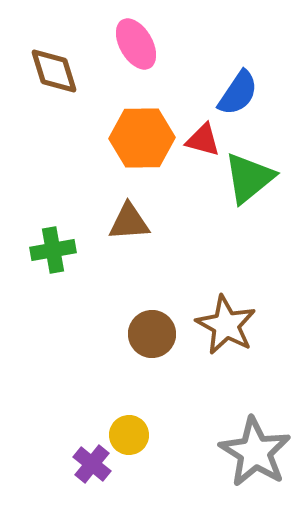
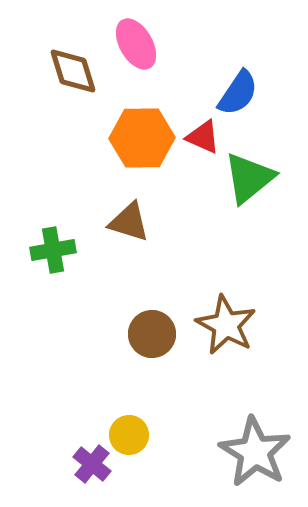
brown diamond: moved 19 px right
red triangle: moved 3 px up; rotated 9 degrees clockwise
brown triangle: rotated 21 degrees clockwise
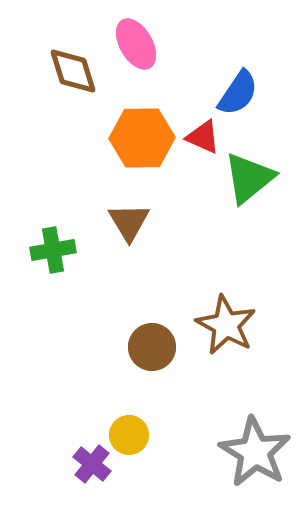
brown triangle: rotated 42 degrees clockwise
brown circle: moved 13 px down
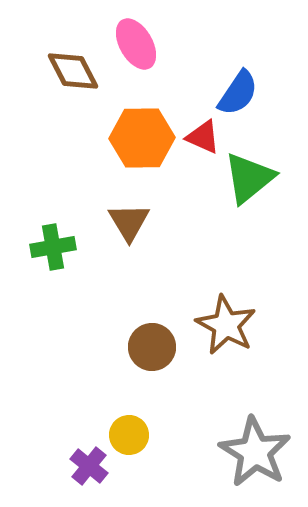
brown diamond: rotated 10 degrees counterclockwise
green cross: moved 3 px up
purple cross: moved 3 px left, 2 px down
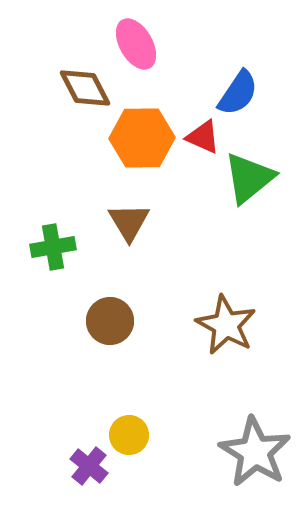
brown diamond: moved 12 px right, 17 px down
brown circle: moved 42 px left, 26 px up
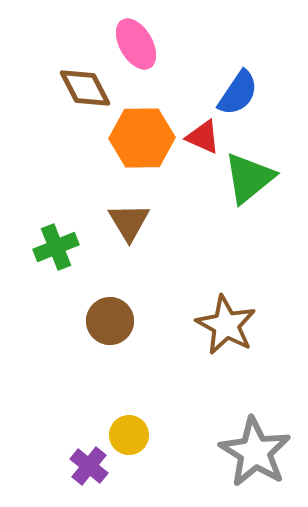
green cross: moved 3 px right; rotated 12 degrees counterclockwise
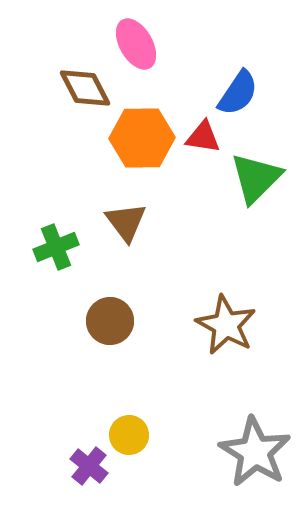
red triangle: rotated 15 degrees counterclockwise
green triangle: moved 7 px right; rotated 6 degrees counterclockwise
brown triangle: moved 3 px left; rotated 6 degrees counterclockwise
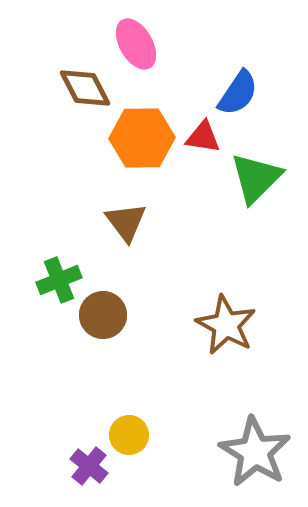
green cross: moved 3 px right, 33 px down
brown circle: moved 7 px left, 6 px up
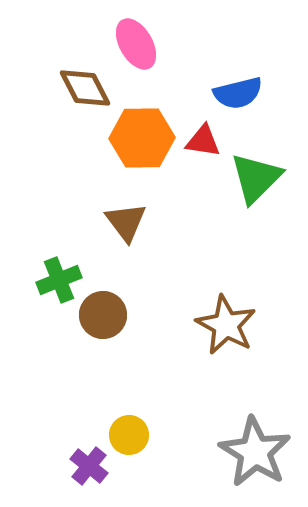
blue semicircle: rotated 42 degrees clockwise
red triangle: moved 4 px down
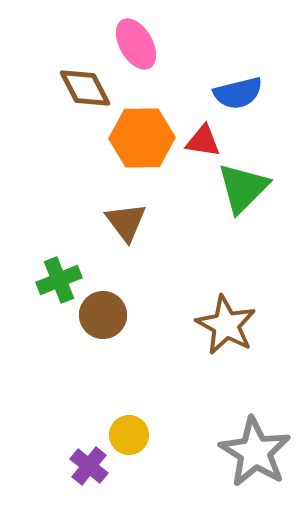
green triangle: moved 13 px left, 10 px down
